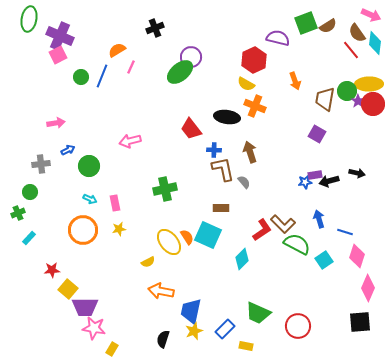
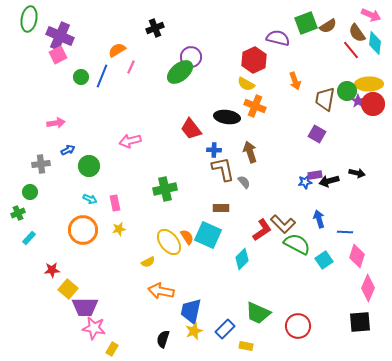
blue line at (345, 232): rotated 14 degrees counterclockwise
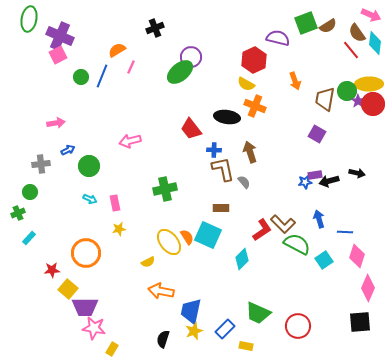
orange circle at (83, 230): moved 3 px right, 23 px down
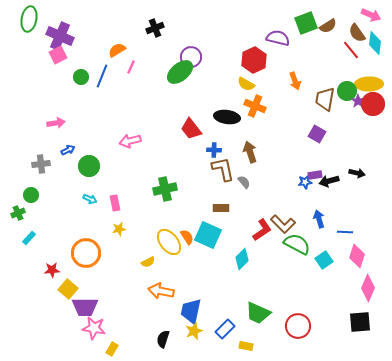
green circle at (30, 192): moved 1 px right, 3 px down
